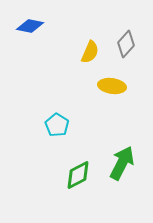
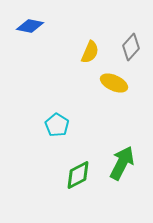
gray diamond: moved 5 px right, 3 px down
yellow ellipse: moved 2 px right, 3 px up; rotated 16 degrees clockwise
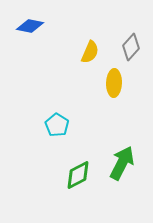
yellow ellipse: rotated 68 degrees clockwise
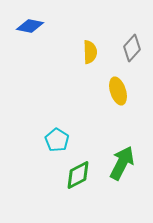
gray diamond: moved 1 px right, 1 px down
yellow semicircle: rotated 25 degrees counterclockwise
yellow ellipse: moved 4 px right, 8 px down; rotated 20 degrees counterclockwise
cyan pentagon: moved 15 px down
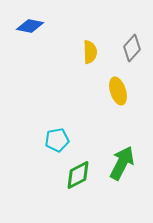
cyan pentagon: rotated 30 degrees clockwise
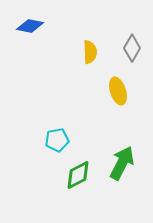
gray diamond: rotated 12 degrees counterclockwise
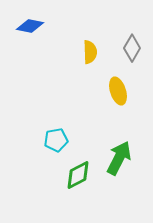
cyan pentagon: moved 1 px left
green arrow: moved 3 px left, 5 px up
